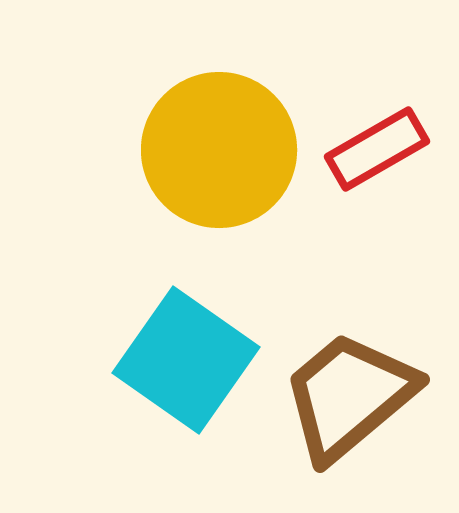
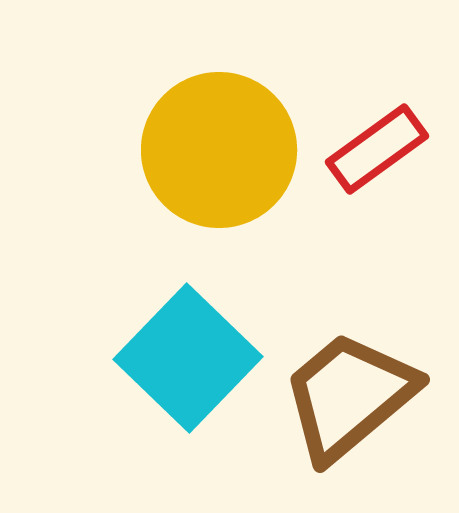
red rectangle: rotated 6 degrees counterclockwise
cyan square: moved 2 px right, 2 px up; rotated 9 degrees clockwise
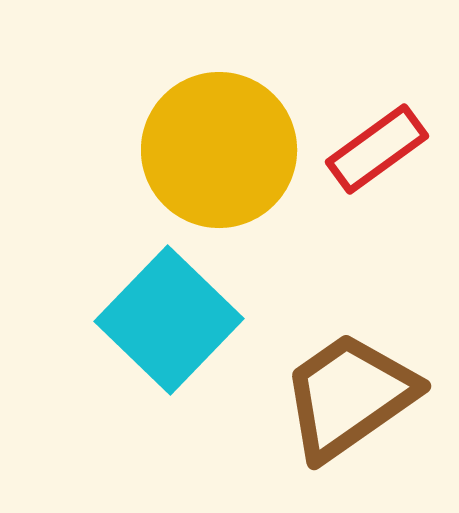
cyan square: moved 19 px left, 38 px up
brown trapezoid: rotated 5 degrees clockwise
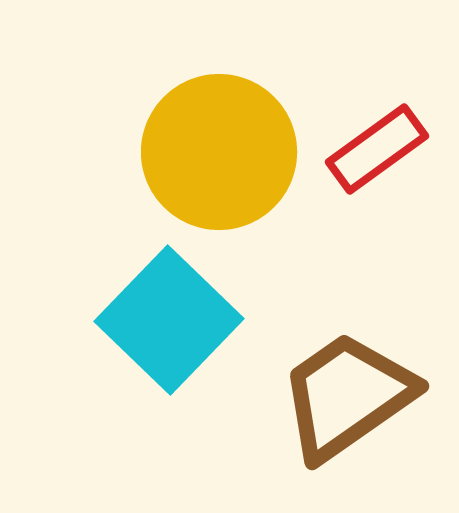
yellow circle: moved 2 px down
brown trapezoid: moved 2 px left
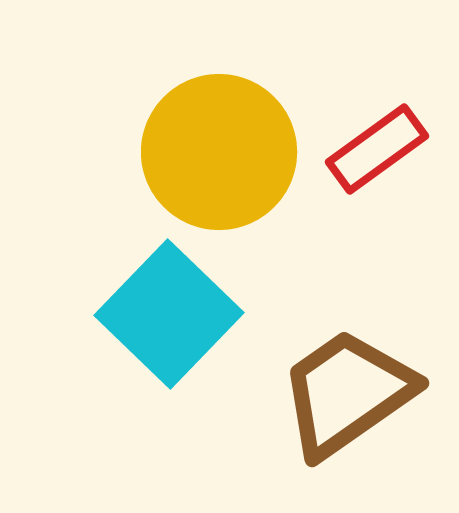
cyan square: moved 6 px up
brown trapezoid: moved 3 px up
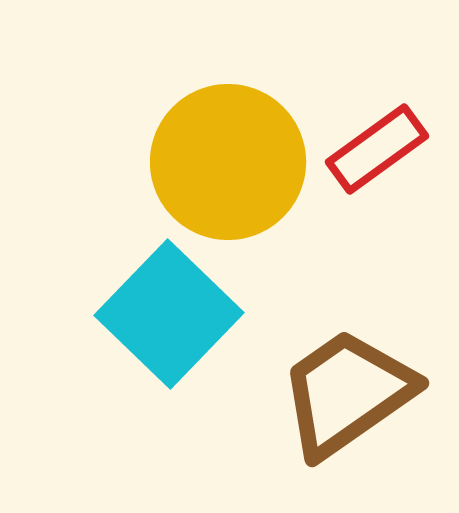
yellow circle: moved 9 px right, 10 px down
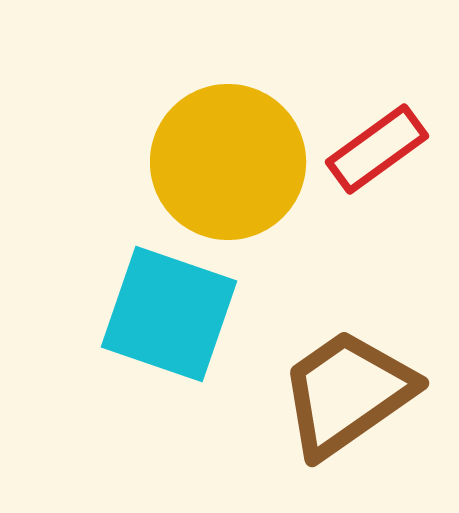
cyan square: rotated 25 degrees counterclockwise
